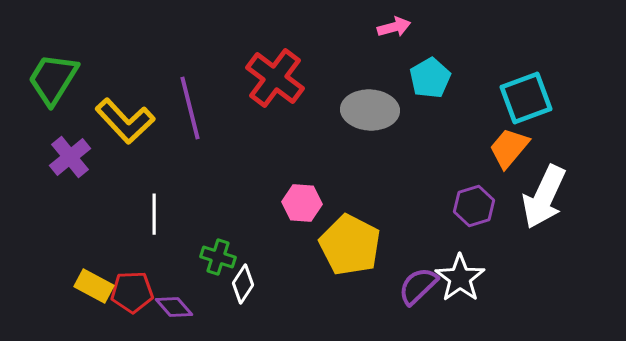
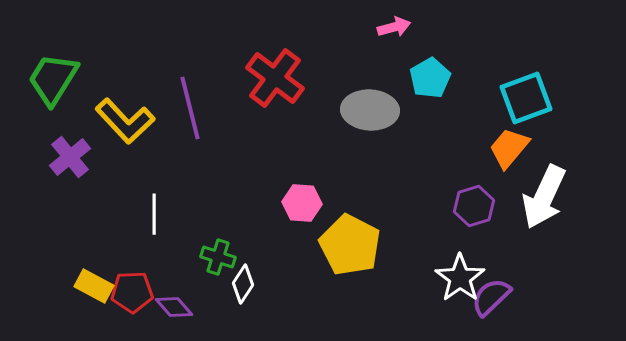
purple semicircle: moved 73 px right, 11 px down
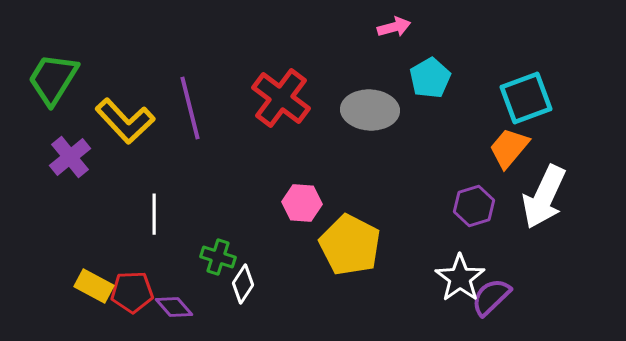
red cross: moved 6 px right, 20 px down
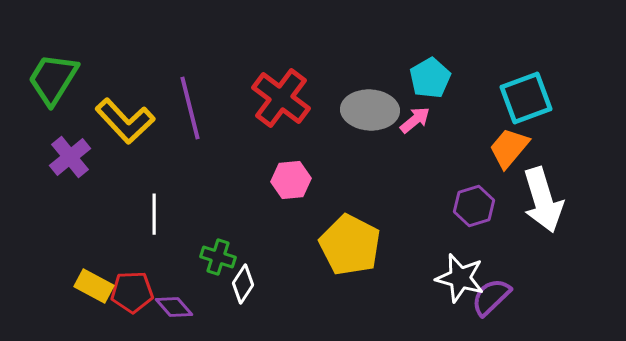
pink arrow: moved 21 px right, 93 px down; rotated 24 degrees counterclockwise
white arrow: moved 1 px left, 3 px down; rotated 42 degrees counterclockwise
pink hexagon: moved 11 px left, 23 px up; rotated 9 degrees counterclockwise
white star: rotated 21 degrees counterclockwise
